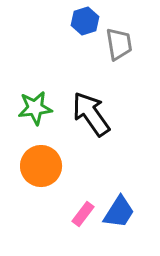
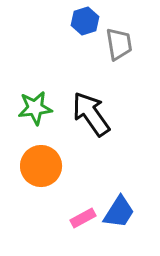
pink rectangle: moved 4 px down; rotated 25 degrees clockwise
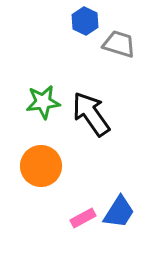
blue hexagon: rotated 16 degrees counterclockwise
gray trapezoid: rotated 64 degrees counterclockwise
green star: moved 8 px right, 6 px up
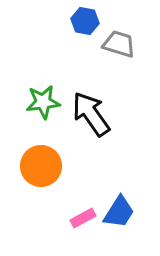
blue hexagon: rotated 16 degrees counterclockwise
